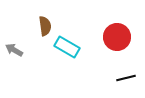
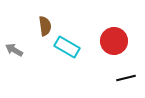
red circle: moved 3 px left, 4 px down
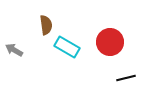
brown semicircle: moved 1 px right, 1 px up
red circle: moved 4 px left, 1 px down
